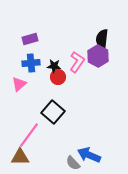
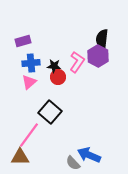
purple rectangle: moved 7 px left, 2 px down
pink triangle: moved 10 px right, 2 px up
black square: moved 3 px left
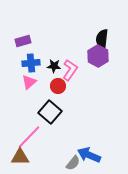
pink L-shape: moved 7 px left, 8 px down
red circle: moved 9 px down
pink line: moved 2 px down; rotated 8 degrees clockwise
gray semicircle: rotated 98 degrees counterclockwise
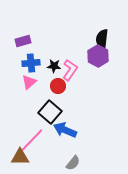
pink line: moved 3 px right, 3 px down
blue arrow: moved 24 px left, 25 px up
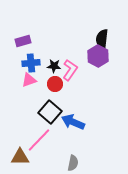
pink triangle: moved 2 px up; rotated 21 degrees clockwise
red circle: moved 3 px left, 2 px up
blue arrow: moved 8 px right, 8 px up
pink line: moved 7 px right
gray semicircle: rotated 28 degrees counterclockwise
